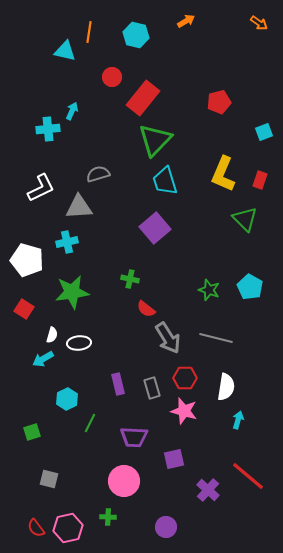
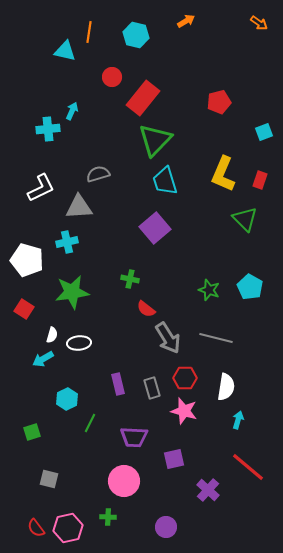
red line at (248, 476): moved 9 px up
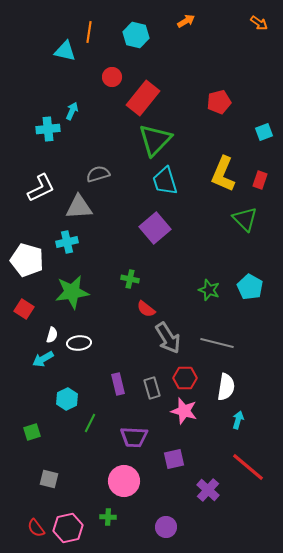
gray line at (216, 338): moved 1 px right, 5 px down
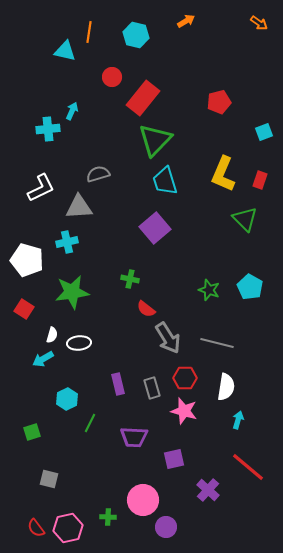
pink circle at (124, 481): moved 19 px right, 19 px down
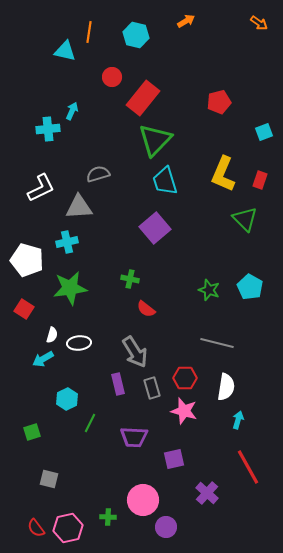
green star at (72, 292): moved 2 px left, 4 px up
gray arrow at (168, 338): moved 33 px left, 14 px down
red line at (248, 467): rotated 21 degrees clockwise
purple cross at (208, 490): moved 1 px left, 3 px down
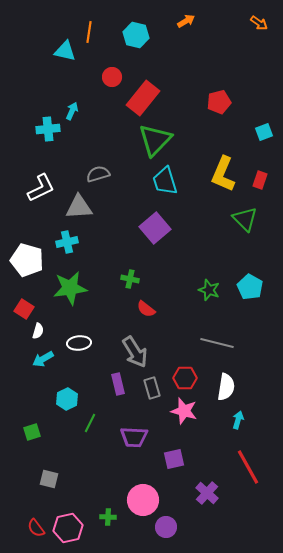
white semicircle at (52, 335): moved 14 px left, 4 px up
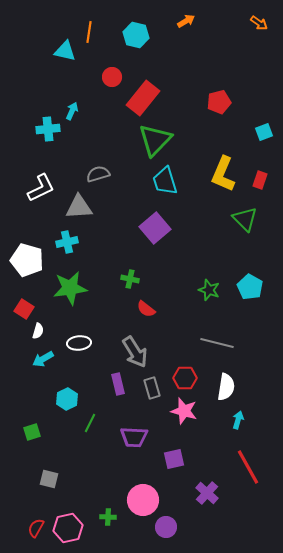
red semicircle at (36, 528): rotated 66 degrees clockwise
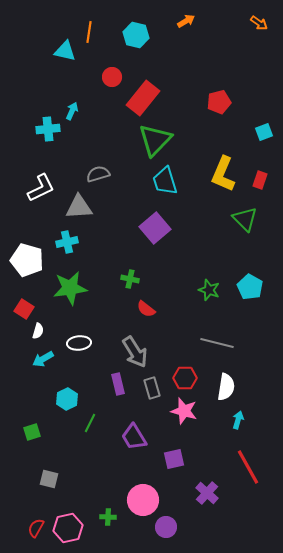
purple trapezoid at (134, 437): rotated 56 degrees clockwise
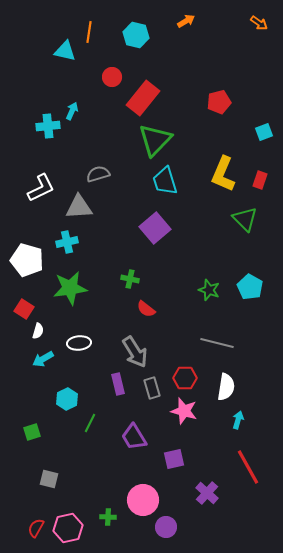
cyan cross at (48, 129): moved 3 px up
